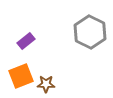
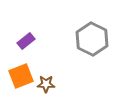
gray hexagon: moved 2 px right, 7 px down
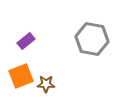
gray hexagon: rotated 16 degrees counterclockwise
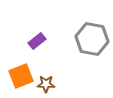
purple rectangle: moved 11 px right
